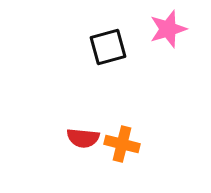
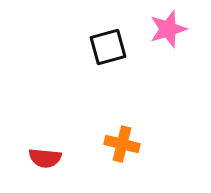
red semicircle: moved 38 px left, 20 px down
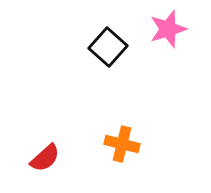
black square: rotated 33 degrees counterclockwise
red semicircle: rotated 48 degrees counterclockwise
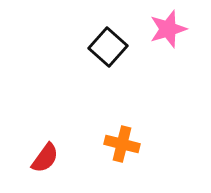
red semicircle: rotated 12 degrees counterclockwise
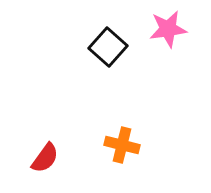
pink star: rotated 9 degrees clockwise
orange cross: moved 1 px down
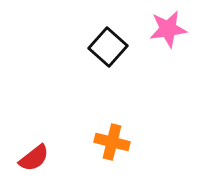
orange cross: moved 10 px left, 3 px up
red semicircle: moved 11 px left; rotated 16 degrees clockwise
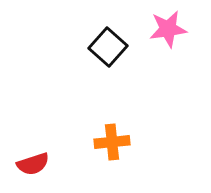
orange cross: rotated 20 degrees counterclockwise
red semicircle: moved 1 px left, 6 px down; rotated 20 degrees clockwise
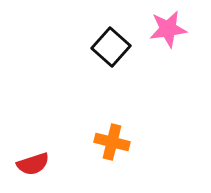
black square: moved 3 px right
orange cross: rotated 20 degrees clockwise
